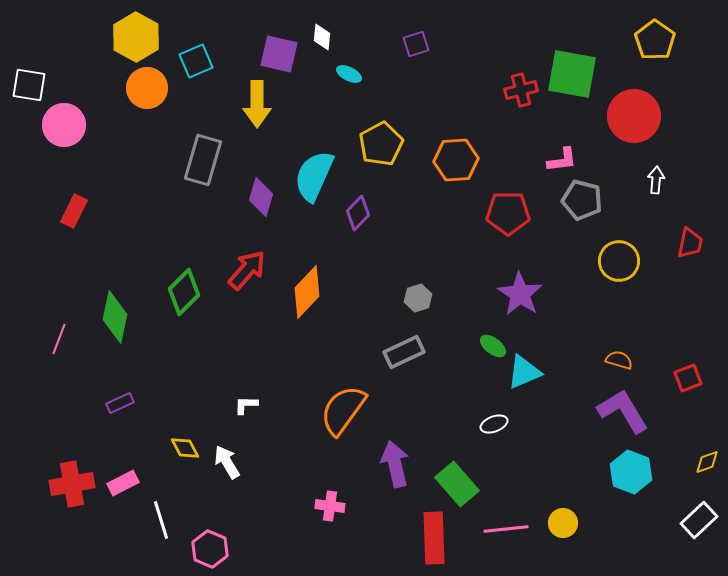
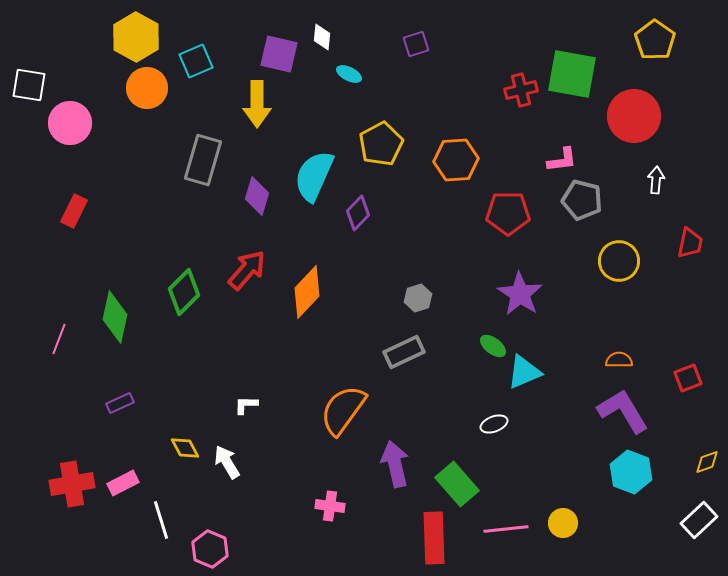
pink circle at (64, 125): moved 6 px right, 2 px up
purple diamond at (261, 197): moved 4 px left, 1 px up
orange semicircle at (619, 360): rotated 16 degrees counterclockwise
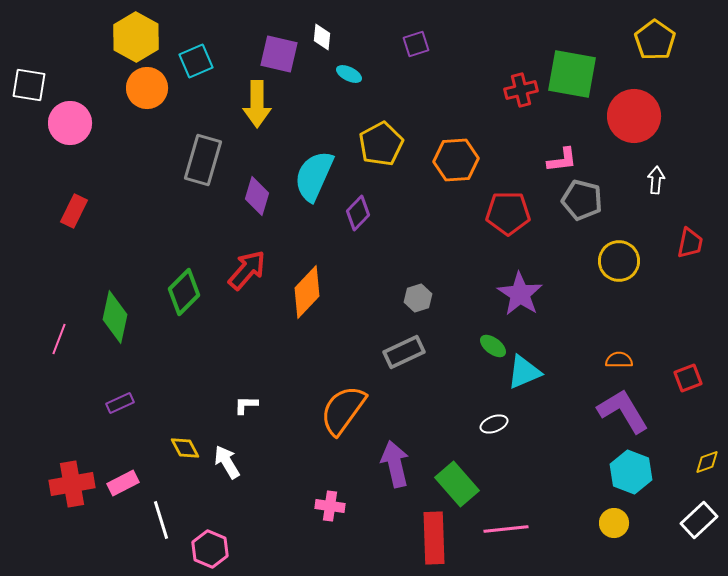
yellow circle at (563, 523): moved 51 px right
